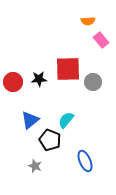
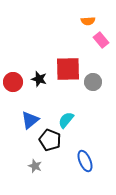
black star: rotated 21 degrees clockwise
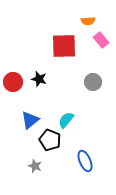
red square: moved 4 px left, 23 px up
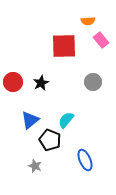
black star: moved 2 px right, 4 px down; rotated 28 degrees clockwise
blue ellipse: moved 1 px up
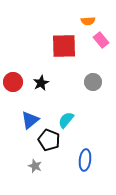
black pentagon: moved 1 px left
blue ellipse: rotated 30 degrees clockwise
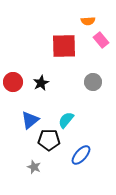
black pentagon: rotated 20 degrees counterclockwise
blue ellipse: moved 4 px left, 5 px up; rotated 35 degrees clockwise
gray star: moved 1 px left, 1 px down
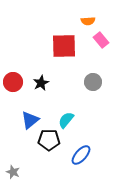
gray star: moved 21 px left, 5 px down
